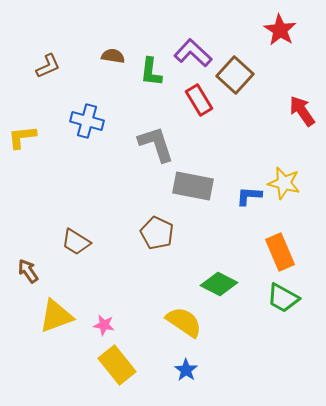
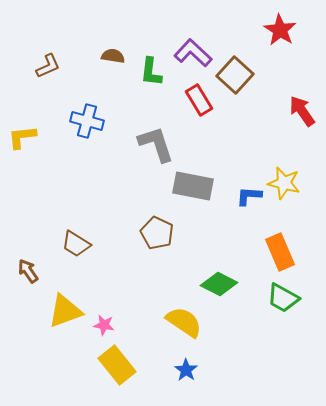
brown trapezoid: moved 2 px down
yellow triangle: moved 9 px right, 5 px up
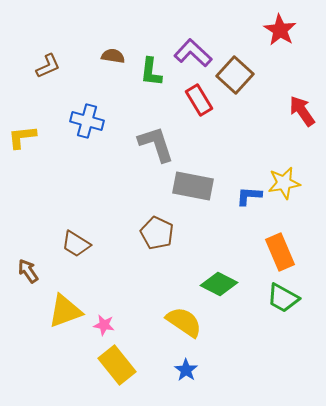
yellow star: rotated 24 degrees counterclockwise
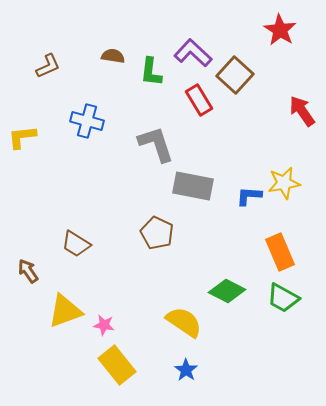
green diamond: moved 8 px right, 7 px down
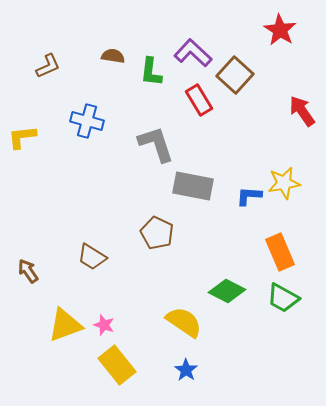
brown trapezoid: moved 16 px right, 13 px down
yellow triangle: moved 14 px down
pink star: rotated 10 degrees clockwise
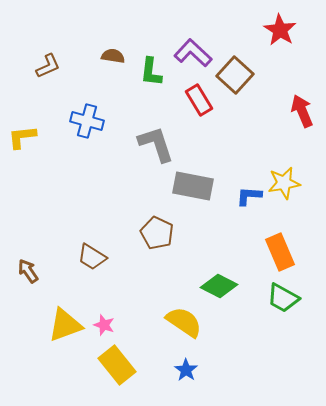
red arrow: rotated 12 degrees clockwise
green diamond: moved 8 px left, 5 px up
